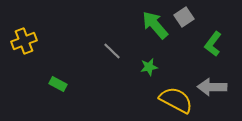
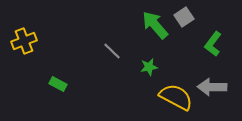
yellow semicircle: moved 3 px up
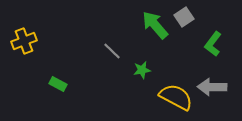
green star: moved 7 px left, 3 px down
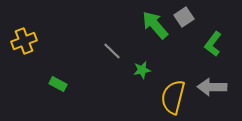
yellow semicircle: moved 3 px left; rotated 104 degrees counterclockwise
